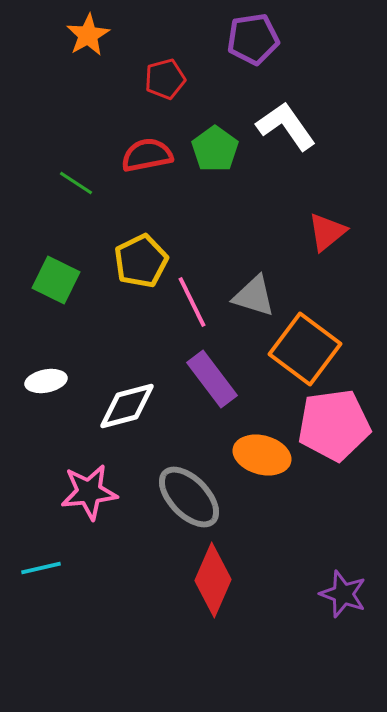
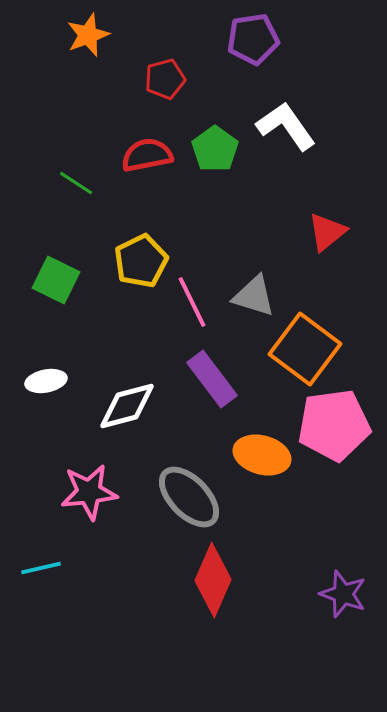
orange star: rotated 9 degrees clockwise
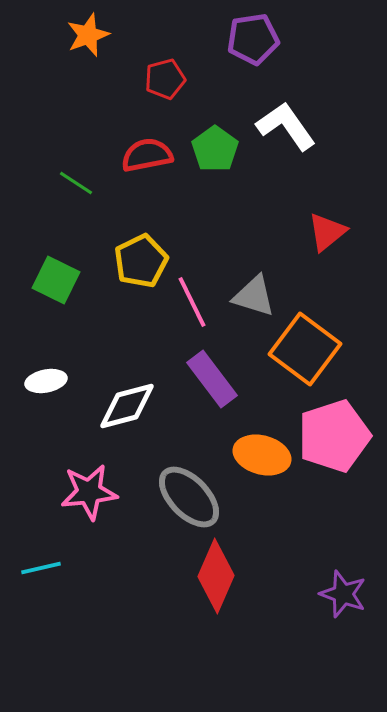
pink pentagon: moved 11 px down; rotated 10 degrees counterclockwise
red diamond: moved 3 px right, 4 px up
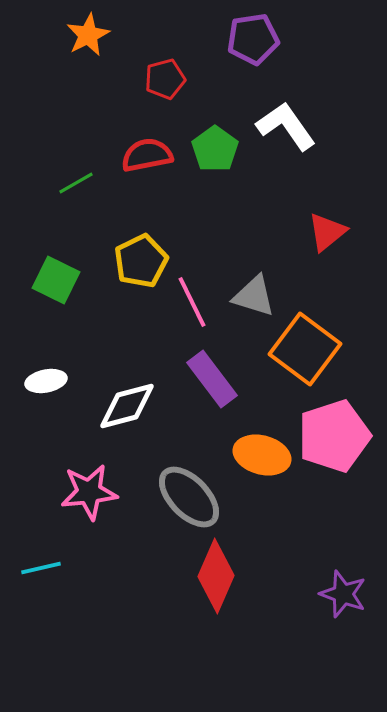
orange star: rotated 6 degrees counterclockwise
green line: rotated 63 degrees counterclockwise
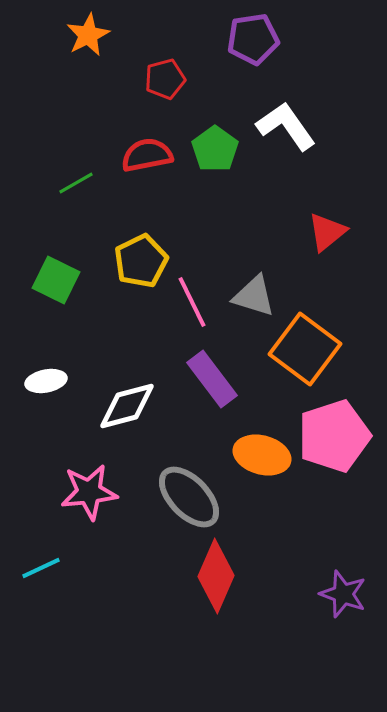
cyan line: rotated 12 degrees counterclockwise
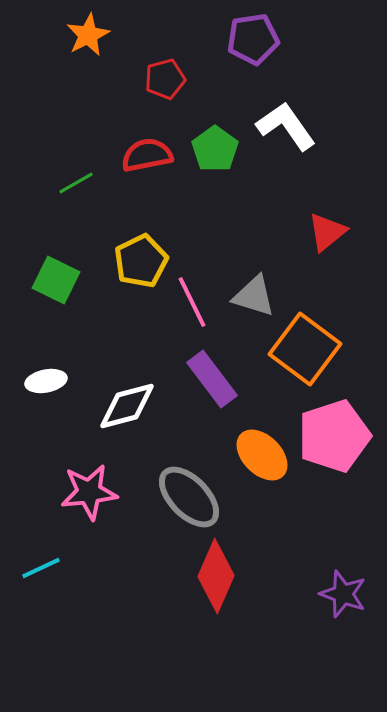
orange ellipse: rotated 30 degrees clockwise
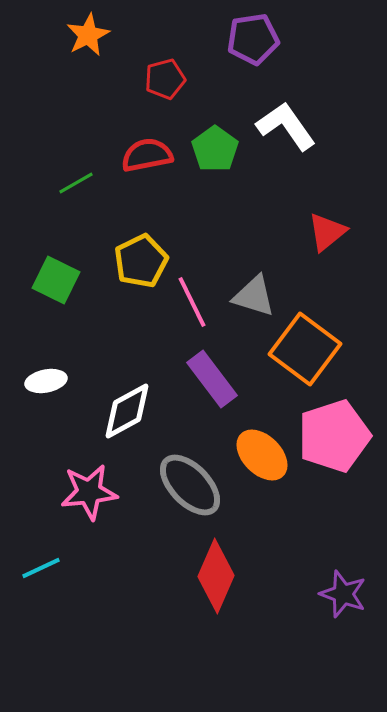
white diamond: moved 5 px down; rotated 14 degrees counterclockwise
gray ellipse: moved 1 px right, 12 px up
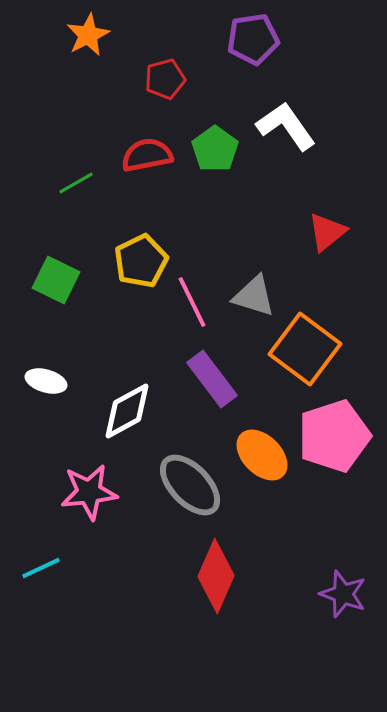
white ellipse: rotated 27 degrees clockwise
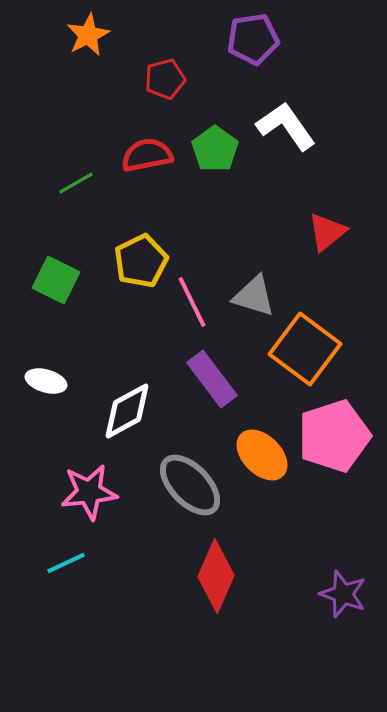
cyan line: moved 25 px right, 5 px up
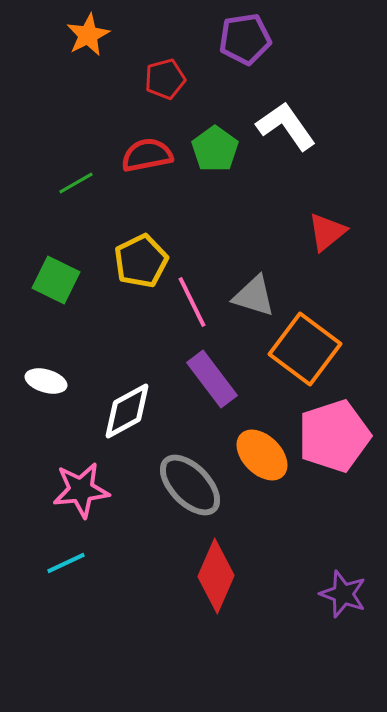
purple pentagon: moved 8 px left
pink star: moved 8 px left, 2 px up
